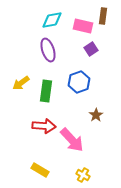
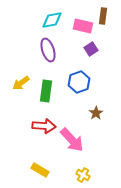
brown star: moved 2 px up
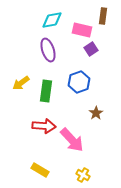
pink rectangle: moved 1 px left, 4 px down
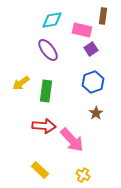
purple ellipse: rotated 20 degrees counterclockwise
blue hexagon: moved 14 px right
yellow rectangle: rotated 12 degrees clockwise
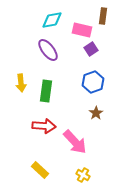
yellow arrow: rotated 60 degrees counterclockwise
pink arrow: moved 3 px right, 2 px down
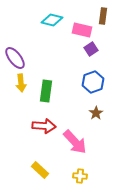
cyan diamond: rotated 25 degrees clockwise
purple ellipse: moved 33 px left, 8 px down
yellow cross: moved 3 px left, 1 px down; rotated 24 degrees counterclockwise
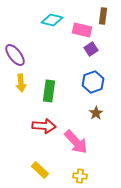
purple ellipse: moved 3 px up
green rectangle: moved 3 px right
pink arrow: moved 1 px right
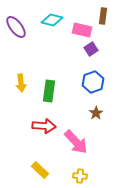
purple ellipse: moved 1 px right, 28 px up
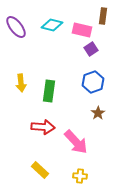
cyan diamond: moved 5 px down
brown star: moved 2 px right
red arrow: moved 1 px left, 1 px down
